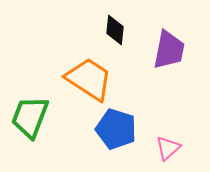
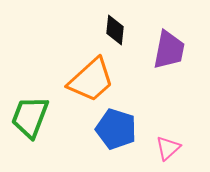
orange trapezoid: moved 2 px right, 1 px down; rotated 105 degrees clockwise
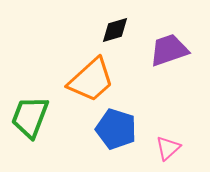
black diamond: rotated 68 degrees clockwise
purple trapezoid: rotated 120 degrees counterclockwise
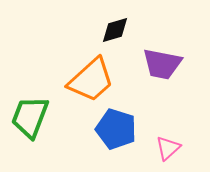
purple trapezoid: moved 7 px left, 14 px down; rotated 150 degrees counterclockwise
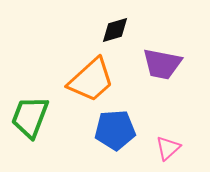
blue pentagon: moved 1 px left, 1 px down; rotated 21 degrees counterclockwise
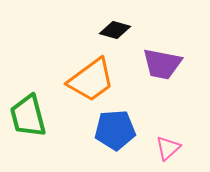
black diamond: rotated 32 degrees clockwise
orange trapezoid: rotated 6 degrees clockwise
green trapezoid: moved 2 px left, 1 px up; rotated 36 degrees counterclockwise
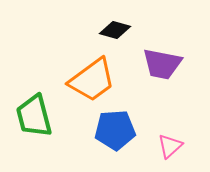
orange trapezoid: moved 1 px right
green trapezoid: moved 6 px right
pink triangle: moved 2 px right, 2 px up
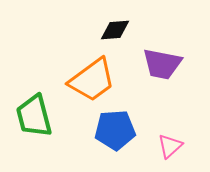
black diamond: rotated 20 degrees counterclockwise
